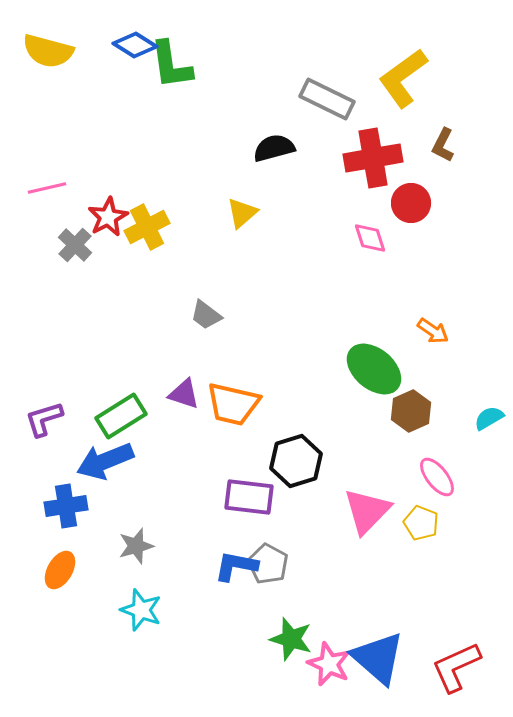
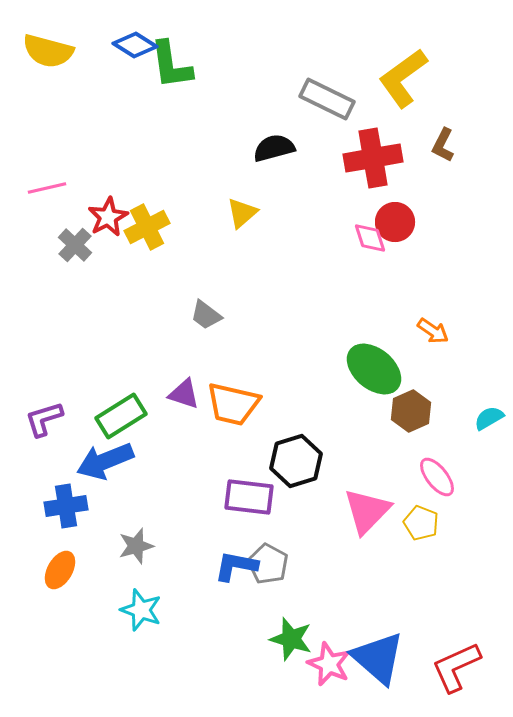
red circle: moved 16 px left, 19 px down
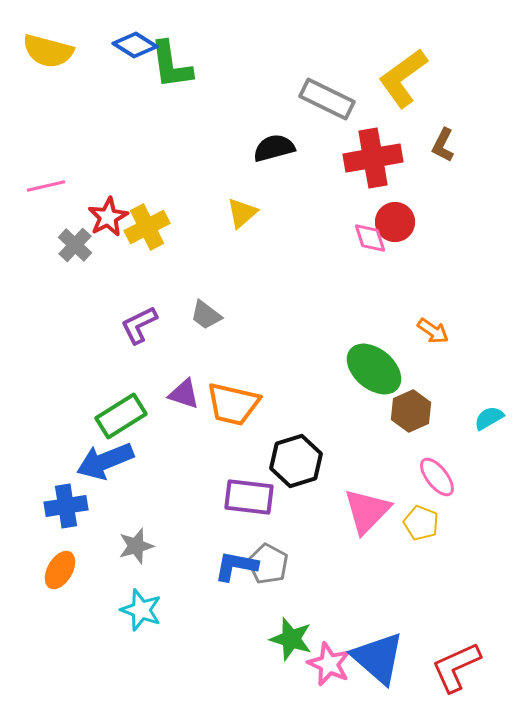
pink line: moved 1 px left, 2 px up
purple L-shape: moved 95 px right, 94 px up; rotated 9 degrees counterclockwise
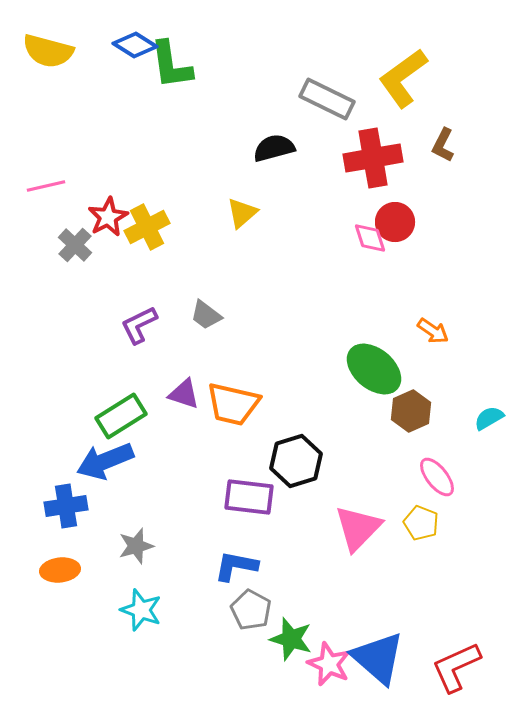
pink triangle: moved 9 px left, 17 px down
gray pentagon: moved 17 px left, 46 px down
orange ellipse: rotated 54 degrees clockwise
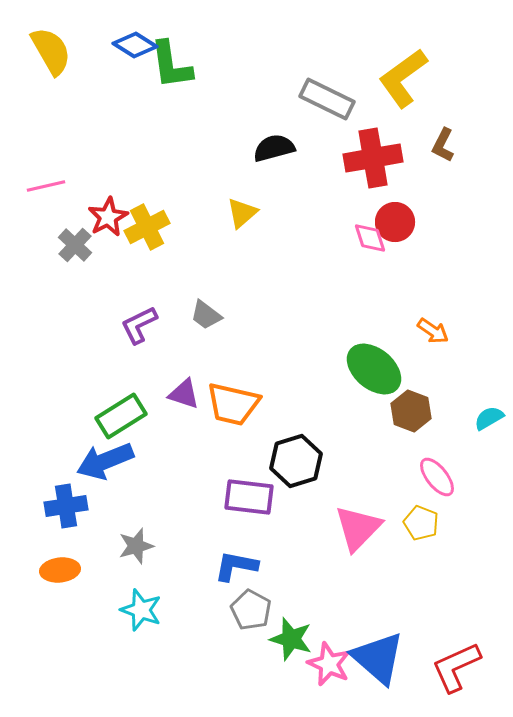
yellow semicircle: moved 3 px right; rotated 135 degrees counterclockwise
brown hexagon: rotated 15 degrees counterclockwise
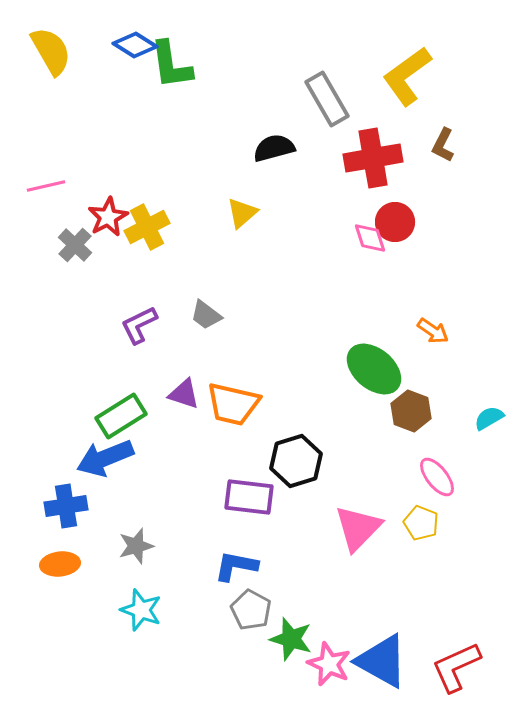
yellow L-shape: moved 4 px right, 2 px up
gray rectangle: rotated 34 degrees clockwise
blue arrow: moved 3 px up
orange ellipse: moved 6 px up
blue triangle: moved 4 px right, 3 px down; rotated 12 degrees counterclockwise
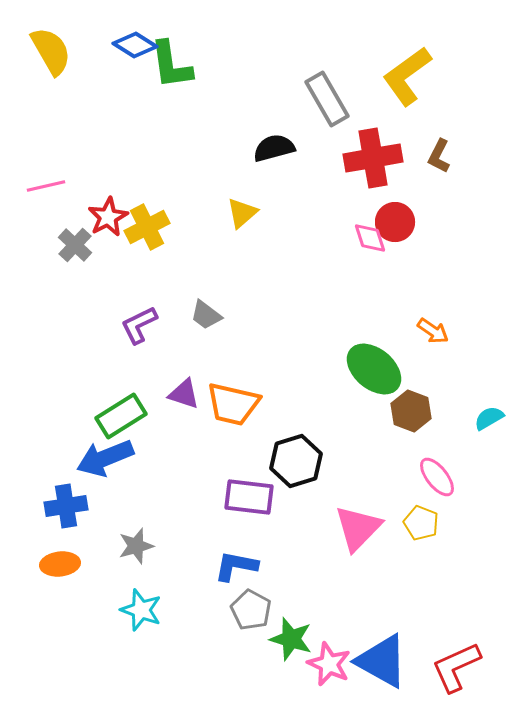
brown L-shape: moved 4 px left, 11 px down
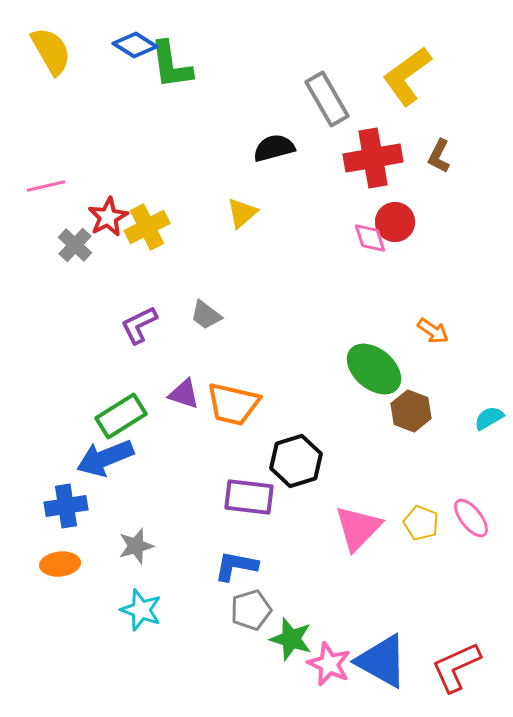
pink ellipse: moved 34 px right, 41 px down
gray pentagon: rotated 27 degrees clockwise
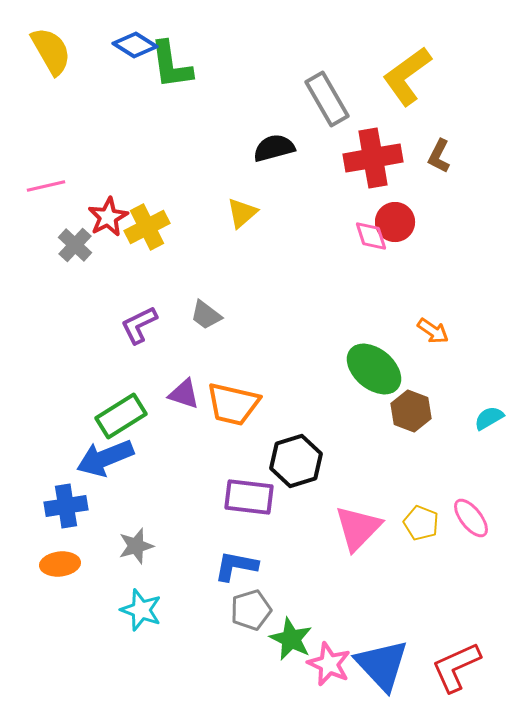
pink diamond: moved 1 px right, 2 px up
green star: rotated 9 degrees clockwise
blue triangle: moved 4 px down; rotated 18 degrees clockwise
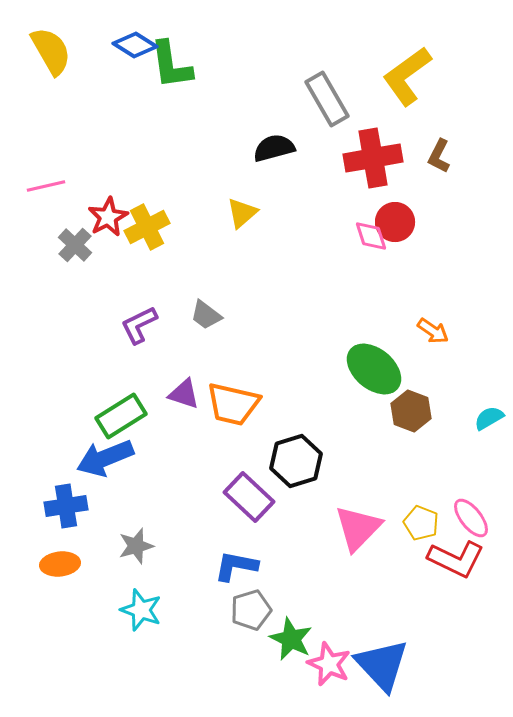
purple rectangle: rotated 36 degrees clockwise
red L-shape: moved 108 px up; rotated 130 degrees counterclockwise
